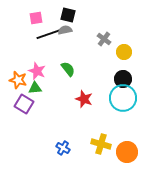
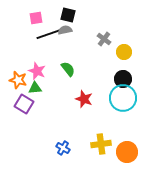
yellow cross: rotated 24 degrees counterclockwise
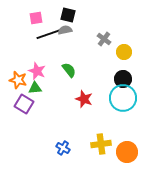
green semicircle: moved 1 px right, 1 px down
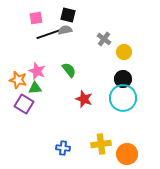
blue cross: rotated 24 degrees counterclockwise
orange circle: moved 2 px down
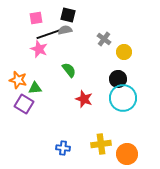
pink star: moved 2 px right, 22 px up
black circle: moved 5 px left
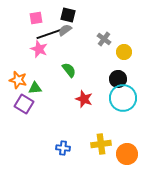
gray semicircle: rotated 24 degrees counterclockwise
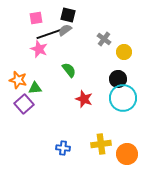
purple square: rotated 18 degrees clockwise
